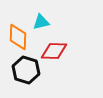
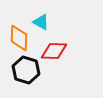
cyan triangle: rotated 42 degrees clockwise
orange diamond: moved 1 px right, 1 px down
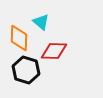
cyan triangle: rotated 12 degrees clockwise
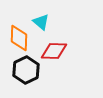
black hexagon: rotated 16 degrees clockwise
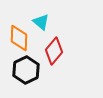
red diamond: rotated 52 degrees counterclockwise
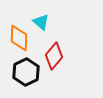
red diamond: moved 5 px down
black hexagon: moved 2 px down
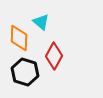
red diamond: rotated 12 degrees counterclockwise
black hexagon: moved 1 px left; rotated 16 degrees counterclockwise
